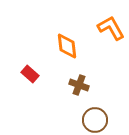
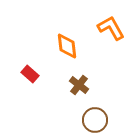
brown cross: rotated 18 degrees clockwise
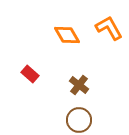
orange L-shape: moved 2 px left
orange diamond: moved 11 px up; rotated 24 degrees counterclockwise
brown circle: moved 16 px left
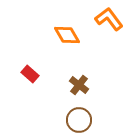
orange L-shape: moved 9 px up; rotated 8 degrees counterclockwise
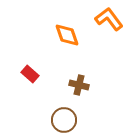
orange diamond: rotated 12 degrees clockwise
brown cross: rotated 24 degrees counterclockwise
brown circle: moved 15 px left
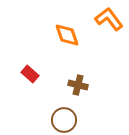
brown cross: moved 1 px left
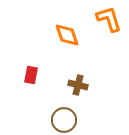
orange L-shape: rotated 20 degrees clockwise
red rectangle: moved 1 px right, 1 px down; rotated 60 degrees clockwise
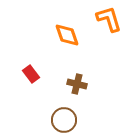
red rectangle: moved 1 px up; rotated 48 degrees counterclockwise
brown cross: moved 1 px left, 1 px up
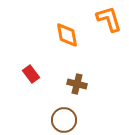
orange diamond: rotated 8 degrees clockwise
